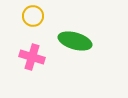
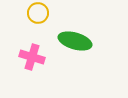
yellow circle: moved 5 px right, 3 px up
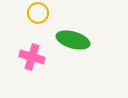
green ellipse: moved 2 px left, 1 px up
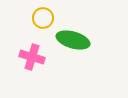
yellow circle: moved 5 px right, 5 px down
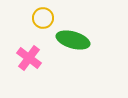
pink cross: moved 3 px left, 1 px down; rotated 20 degrees clockwise
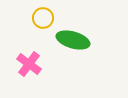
pink cross: moved 6 px down
